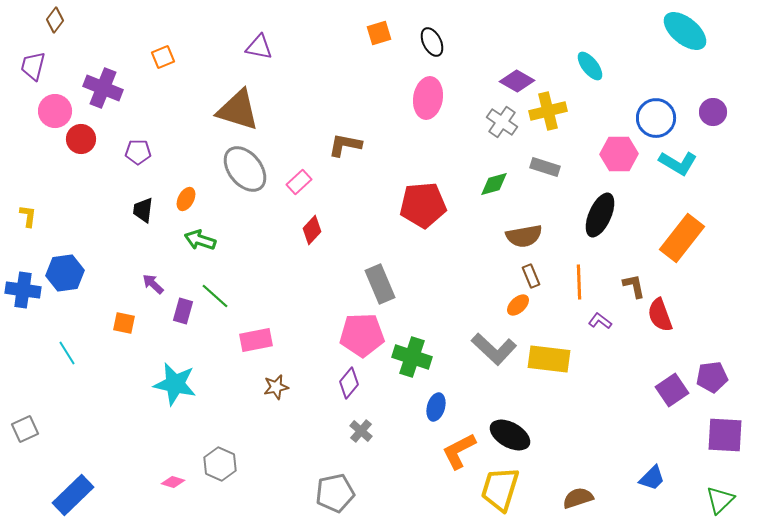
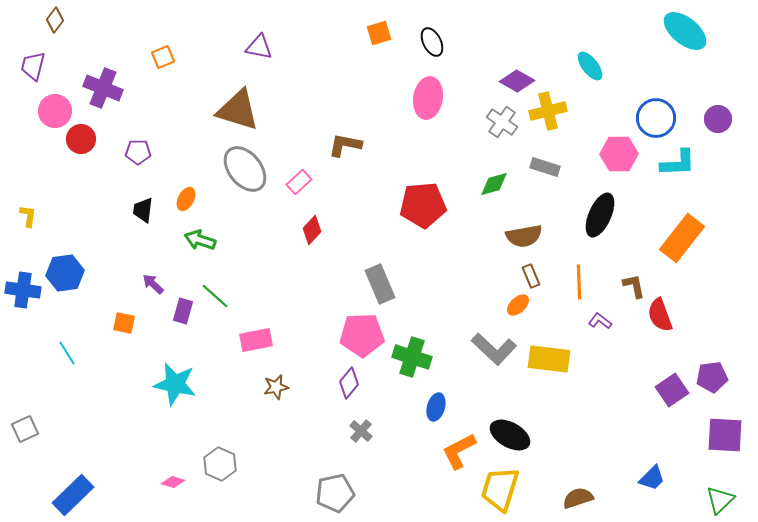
purple circle at (713, 112): moved 5 px right, 7 px down
cyan L-shape at (678, 163): rotated 33 degrees counterclockwise
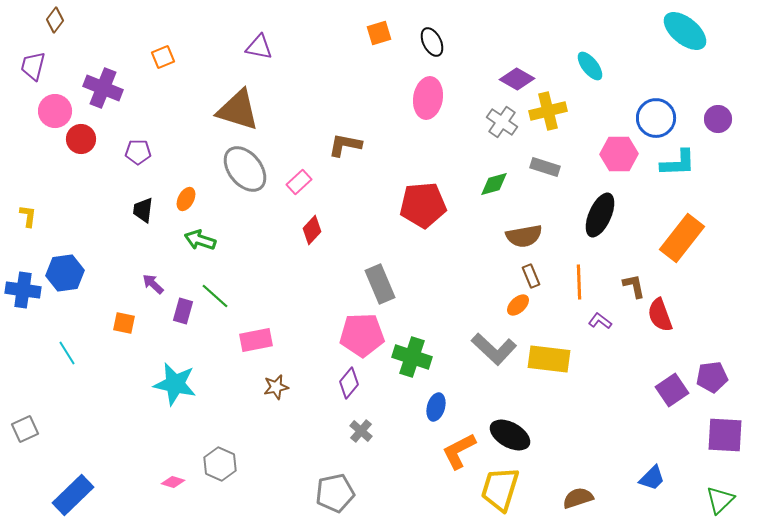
purple diamond at (517, 81): moved 2 px up
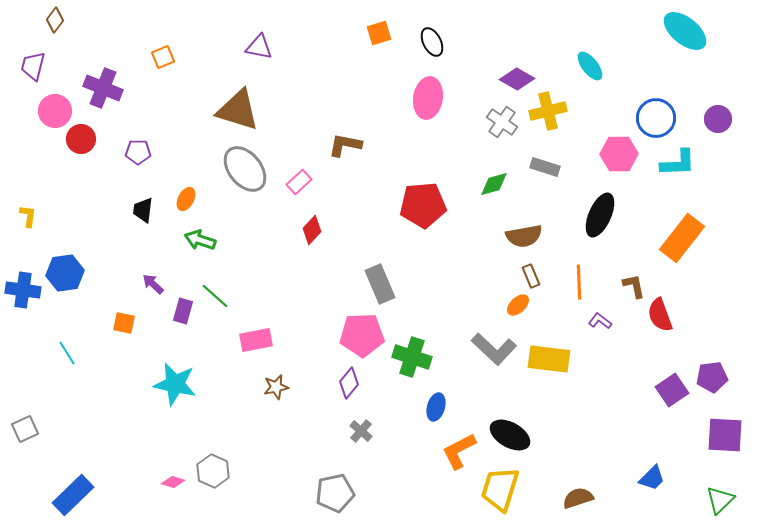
gray hexagon at (220, 464): moved 7 px left, 7 px down
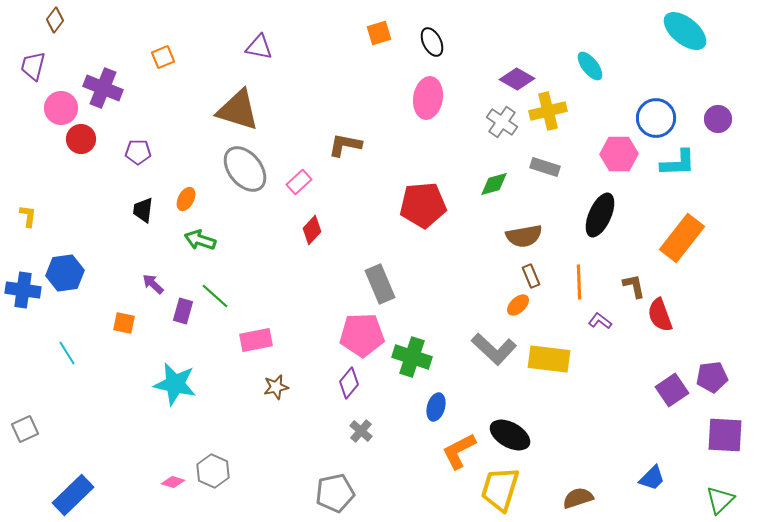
pink circle at (55, 111): moved 6 px right, 3 px up
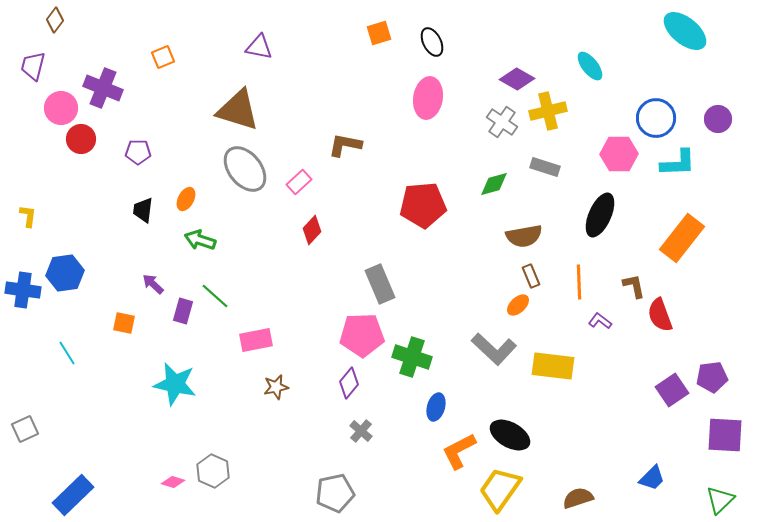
yellow rectangle at (549, 359): moved 4 px right, 7 px down
yellow trapezoid at (500, 489): rotated 18 degrees clockwise
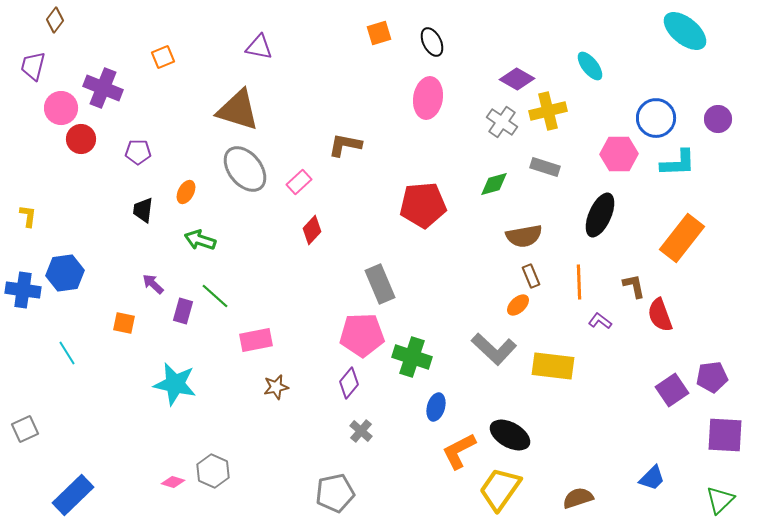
orange ellipse at (186, 199): moved 7 px up
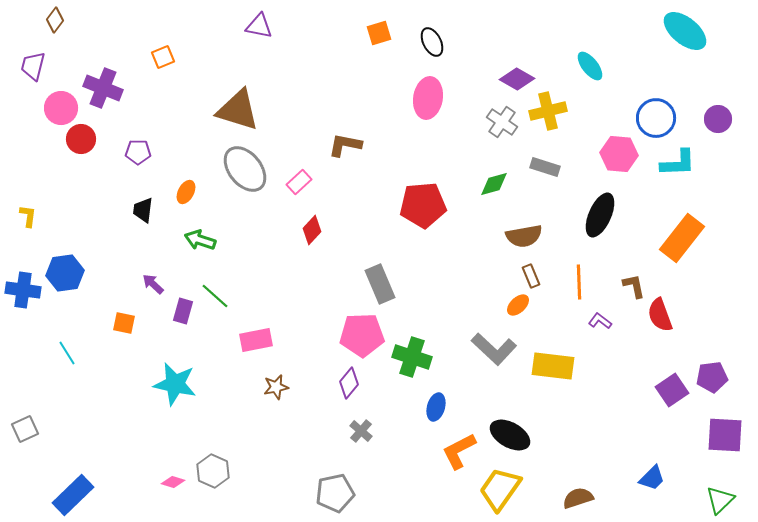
purple triangle at (259, 47): moved 21 px up
pink hexagon at (619, 154): rotated 6 degrees clockwise
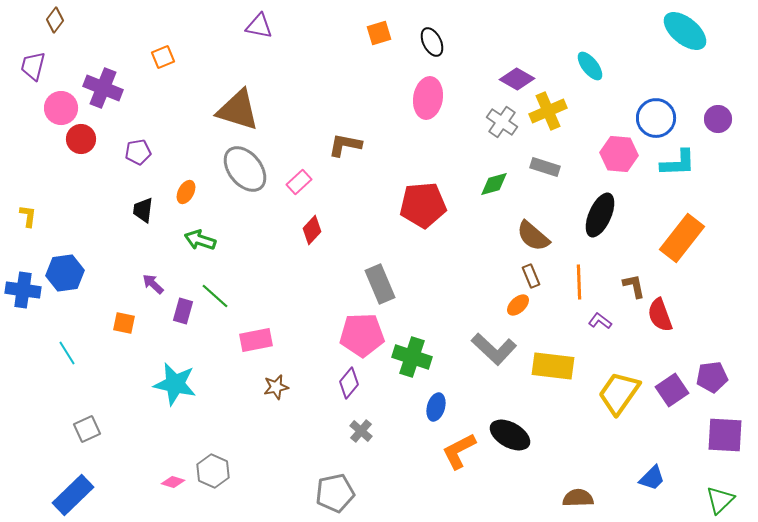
yellow cross at (548, 111): rotated 9 degrees counterclockwise
purple pentagon at (138, 152): rotated 10 degrees counterclockwise
brown semicircle at (524, 236): moved 9 px right; rotated 51 degrees clockwise
gray square at (25, 429): moved 62 px right
yellow trapezoid at (500, 489): moved 119 px right, 96 px up
brown semicircle at (578, 498): rotated 16 degrees clockwise
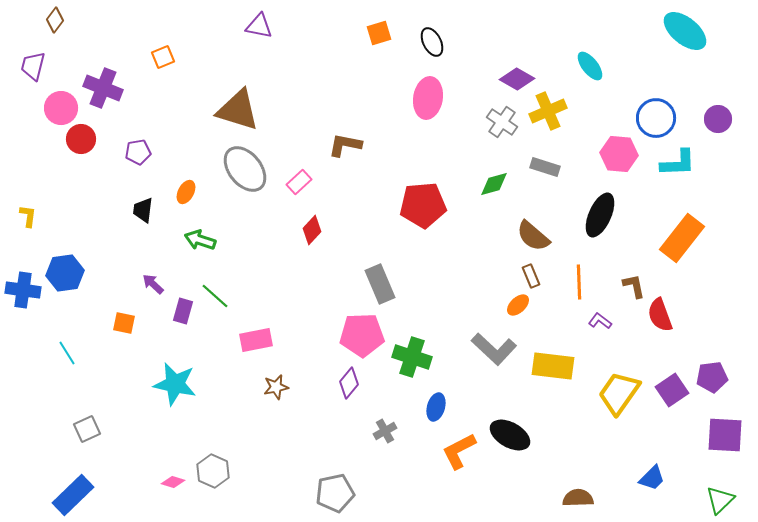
gray cross at (361, 431): moved 24 px right; rotated 20 degrees clockwise
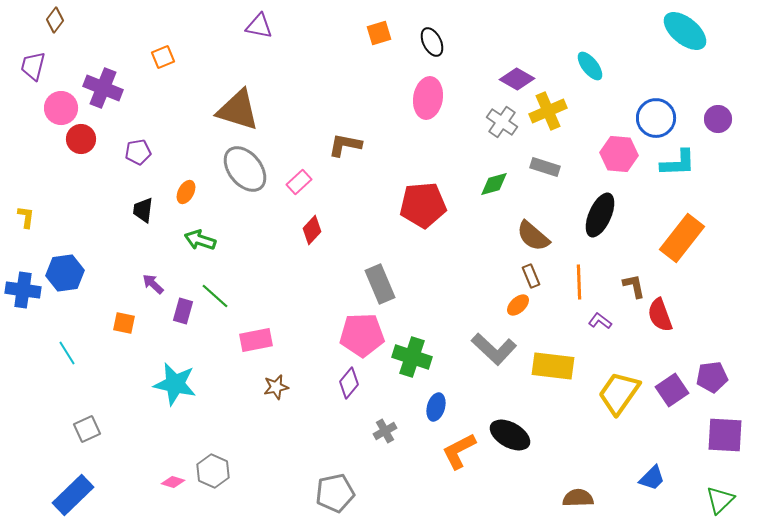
yellow L-shape at (28, 216): moved 2 px left, 1 px down
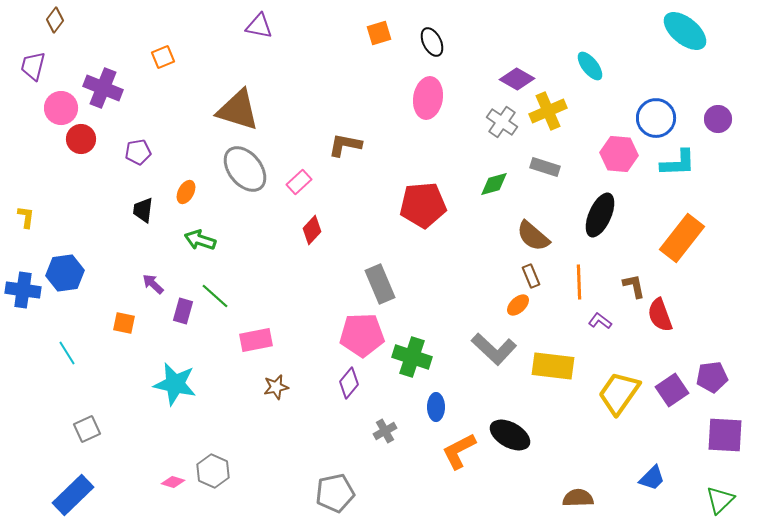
blue ellipse at (436, 407): rotated 16 degrees counterclockwise
